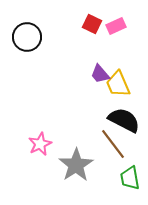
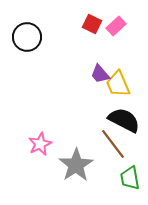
pink rectangle: rotated 18 degrees counterclockwise
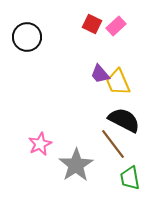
yellow trapezoid: moved 2 px up
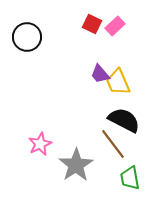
pink rectangle: moved 1 px left
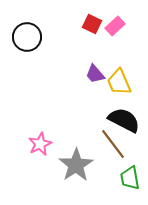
purple trapezoid: moved 5 px left
yellow trapezoid: moved 1 px right
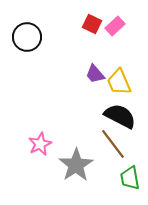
black semicircle: moved 4 px left, 4 px up
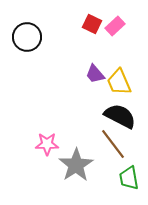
pink star: moved 7 px right; rotated 25 degrees clockwise
green trapezoid: moved 1 px left
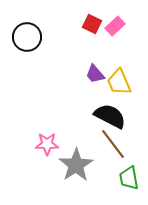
black semicircle: moved 10 px left
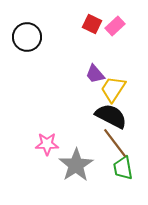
yellow trapezoid: moved 6 px left, 7 px down; rotated 56 degrees clockwise
black semicircle: moved 1 px right
brown line: moved 2 px right, 1 px up
green trapezoid: moved 6 px left, 10 px up
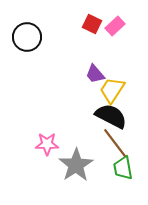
yellow trapezoid: moved 1 px left, 1 px down
